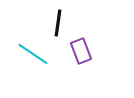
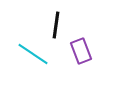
black line: moved 2 px left, 2 px down
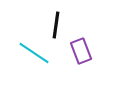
cyan line: moved 1 px right, 1 px up
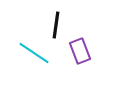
purple rectangle: moved 1 px left
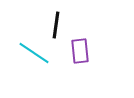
purple rectangle: rotated 15 degrees clockwise
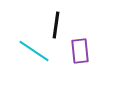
cyan line: moved 2 px up
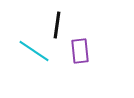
black line: moved 1 px right
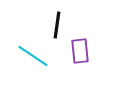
cyan line: moved 1 px left, 5 px down
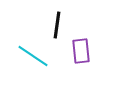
purple rectangle: moved 1 px right
